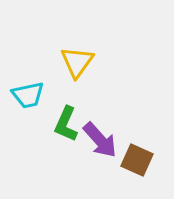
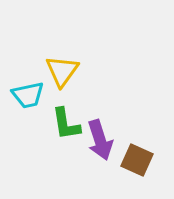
yellow triangle: moved 15 px left, 9 px down
green L-shape: rotated 33 degrees counterclockwise
purple arrow: rotated 24 degrees clockwise
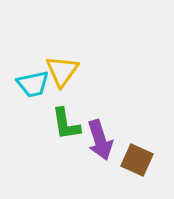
cyan trapezoid: moved 5 px right, 11 px up
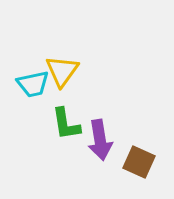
purple arrow: rotated 9 degrees clockwise
brown square: moved 2 px right, 2 px down
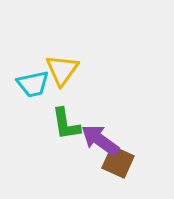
yellow triangle: moved 1 px up
purple arrow: rotated 135 degrees clockwise
brown square: moved 21 px left
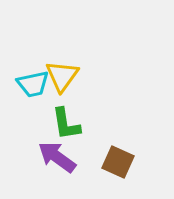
yellow triangle: moved 6 px down
purple arrow: moved 43 px left, 17 px down
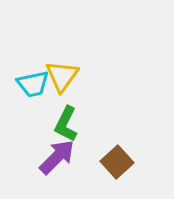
green L-shape: rotated 36 degrees clockwise
purple arrow: rotated 99 degrees clockwise
brown square: moved 1 px left; rotated 24 degrees clockwise
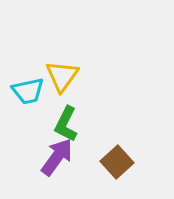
cyan trapezoid: moved 5 px left, 7 px down
purple arrow: rotated 9 degrees counterclockwise
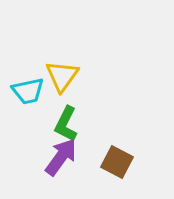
purple arrow: moved 4 px right
brown square: rotated 20 degrees counterclockwise
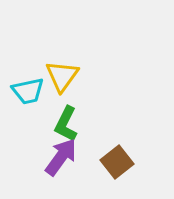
brown square: rotated 24 degrees clockwise
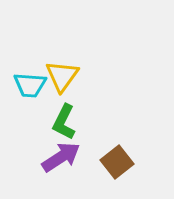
cyan trapezoid: moved 2 px right, 6 px up; rotated 16 degrees clockwise
green L-shape: moved 2 px left, 2 px up
purple arrow: rotated 21 degrees clockwise
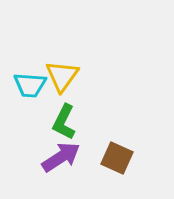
brown square: moved 4 px up; rotated 28 degrees counterclockwise
